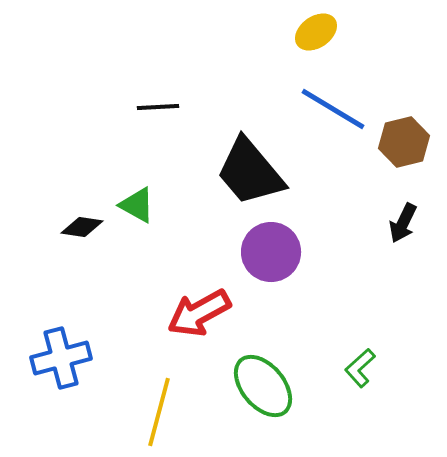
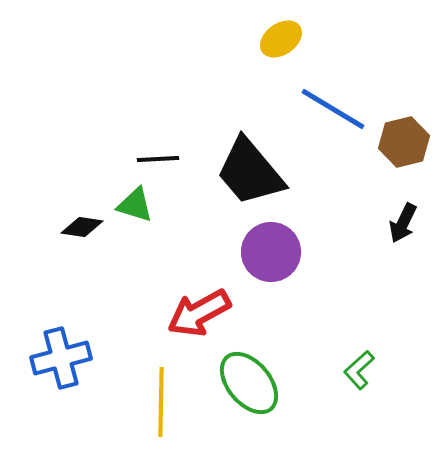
yellow ellipse: moved 35 px left, 7 px down
black line: moved 52 px down
green triangle: moved 2 px left; rotated 12 degrees counterclockwise
green L-shape: moved 1 px left, 2 px down
green ellipse: moved 14 px left, 3 px up
yellow line: moved 2 px right, 10 px up; rotated 14 degrees counterclockwise
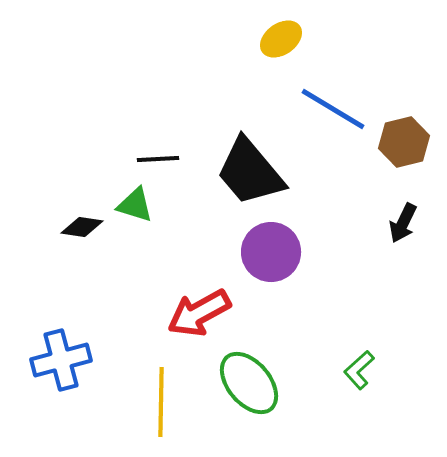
blue cross: moved 2 px down
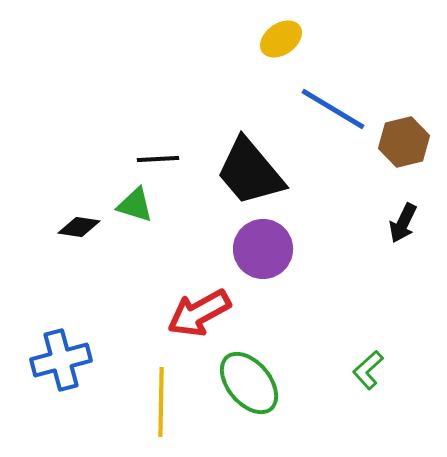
black diamond: moved 3 px left
purple circle: moved 8 px left, 3 px up
green L-shape: moved 9 px right
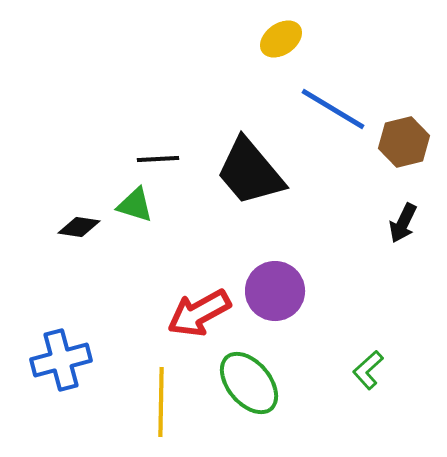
purple circle: moved 12 px right, 42 px down
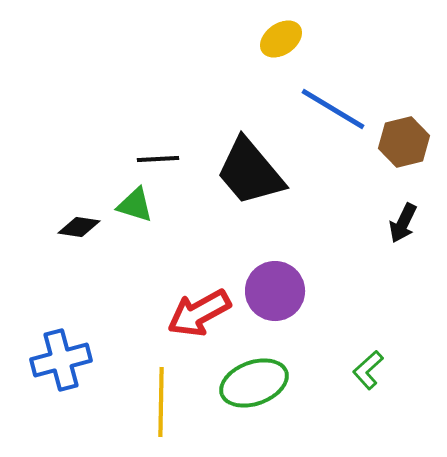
green ellipse: moved 5 px right; rotated 70 degrees counterclockwise
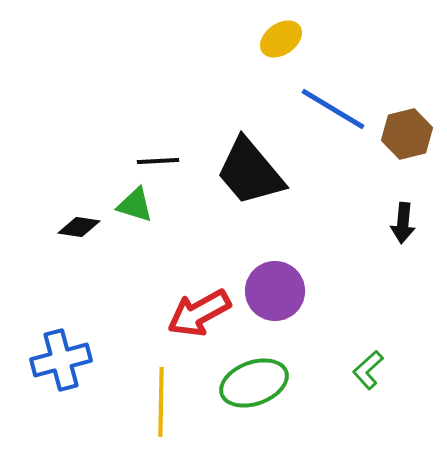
brown hexagon: moved 3 px right, 8 px up
black line: moved 2 px down
black arrow: rotated 21 degrees counterclockwise
